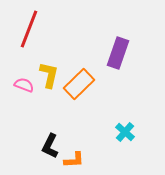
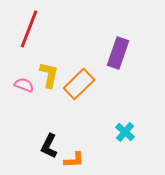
black L-shape: moved 1 px left
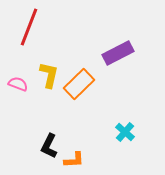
red line: moved 2 px up
purple rectangle: rotated 44 degrees clockwise
pink semicircle: moved 6 px left, 1 px up
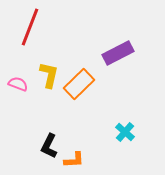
red line: moved 1 px right
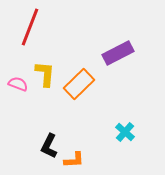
yellow L-shape: moved 4 px left, 1 px up; rotated 8 degrees counterclockwise
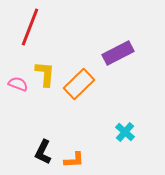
black L-shape: moved 6 px left, 6 px down
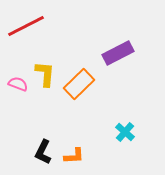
red line: moved 4 px left, 1 px up; rotated 42 degrees clockwise
orange L-shape: moved 4 px up
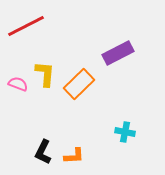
cyan cross: rotated 30 degrees counterclockwise
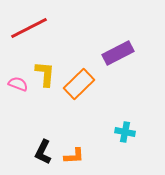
red line: moved 3 px right, 2 px down
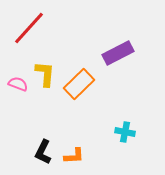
red line: rotated 21 degrees counterclockwise
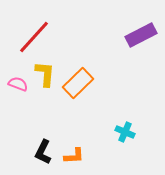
red line: moved 5 px right, 9 px down
purple rectangle: moved 23 px right, 18 px up
orange rectangle: moved 1 px left, 1 px up
cyan cross: rotated 12 degrees clockwise
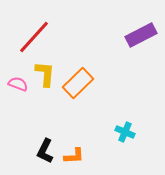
black L-shape: moved 2 px right, 1 px up
